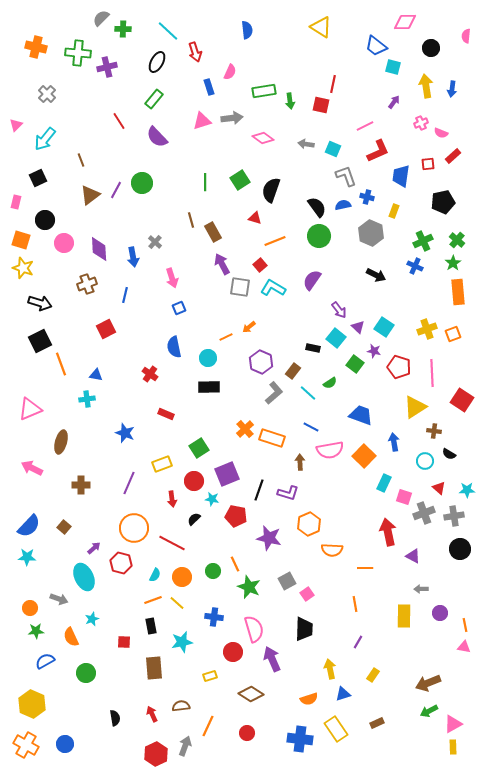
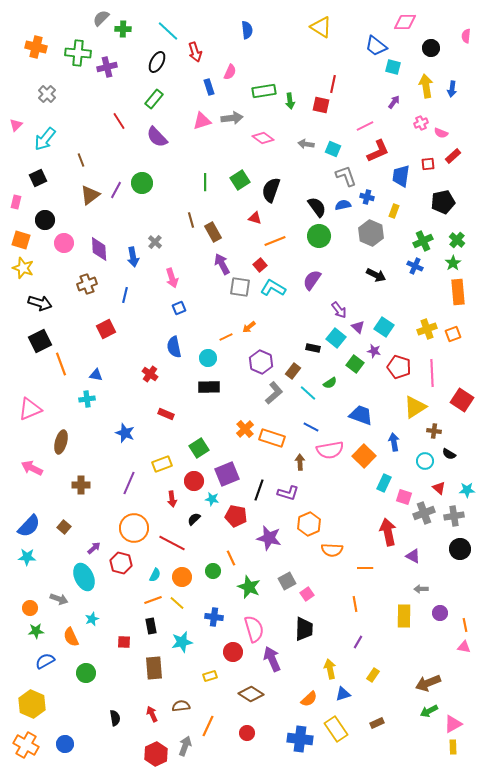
orange line at (235, 564): moved 4 px left, 6 px up
orange semicircle at (309, 699): rotated 24 degrees counterclockwise
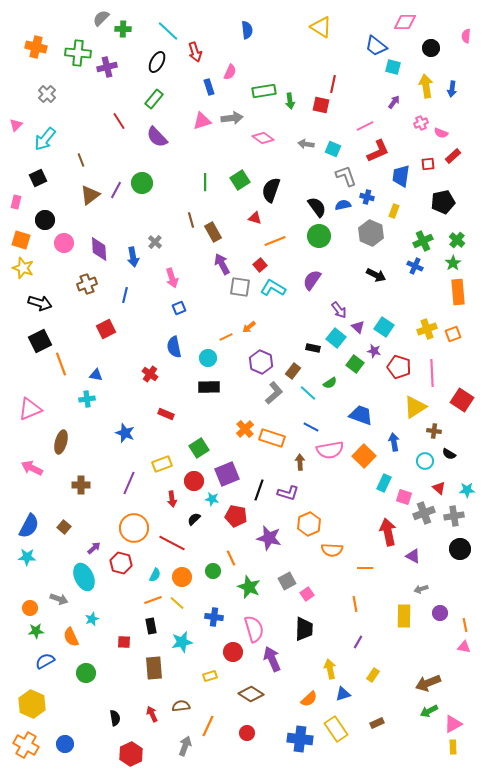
blue semicircle at (29, 526): rotated 15 degrees counterclockwise
gray arrow at (421, 589): rotated 16 degrees counterclockwise
red hexagon at (156, 754): moved 25 px left
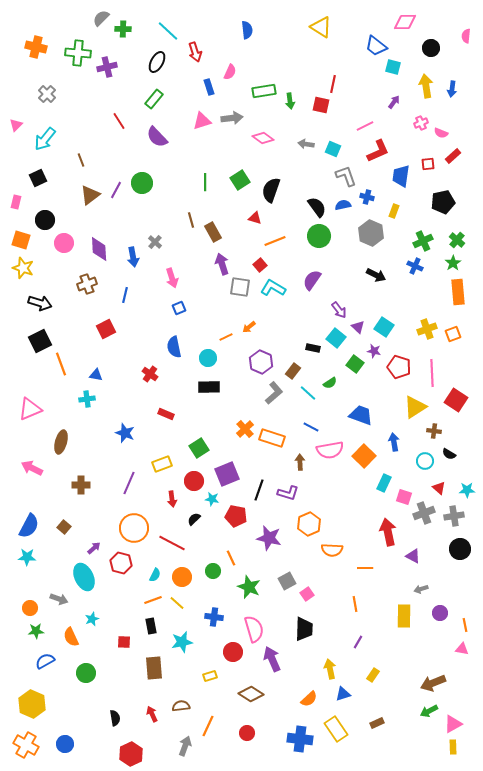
purple arrow at (222, 264): rotated 10 degrees clockwise
red square at (462, 400): moved 6 px left
pink triangle at (464, 647): moved 2 px left, 2 px down
brown arrow at (428, 683): moved 5 px right
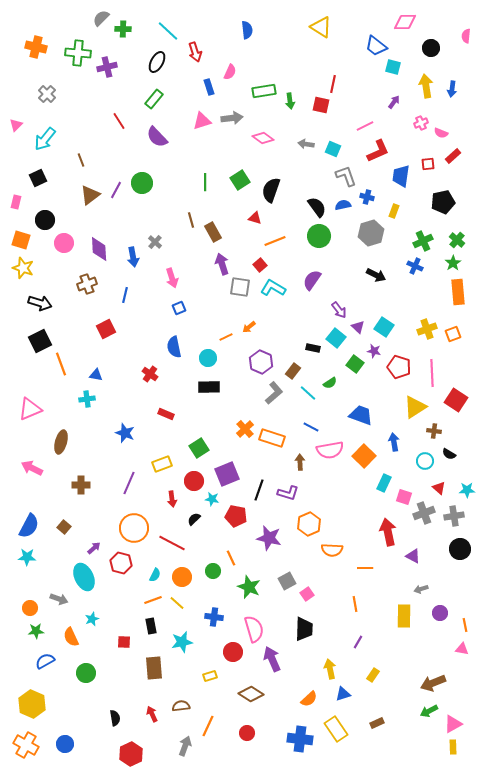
gray hexagon at (371, 233): rotated 20 degrees clockwise
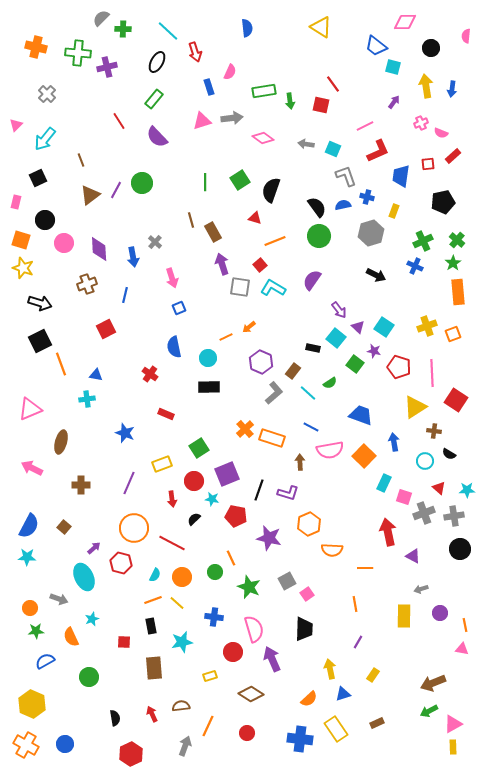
blue semicircle at (247, 30): moved 2 px up
red line at (333, 84): rotated 48 degrees counterclockwise
yellow cross at (427, 329): moved 3 px up
green circle at (213, 571): moved 2 px right, 1 px down
green circle at (86, 673): moved 3 px right, 4 px down
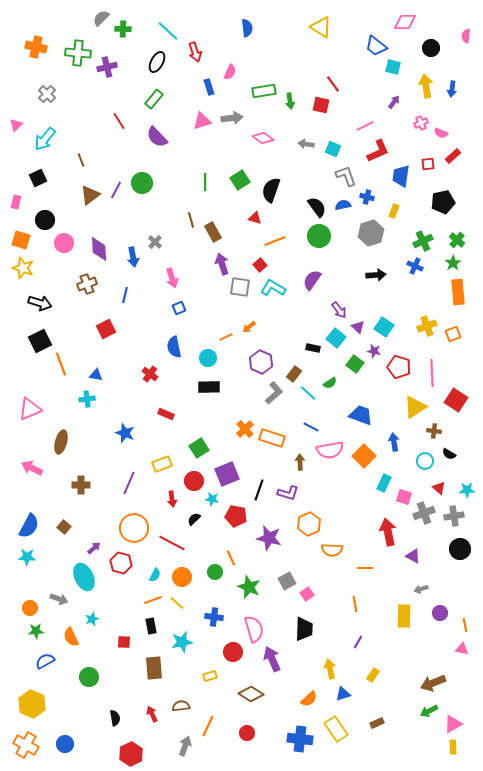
black arrow at (376, 275): rotated 30 degrees counterclockwise
brown rectangle at (293, 371): moved 1 px right, 3 px down
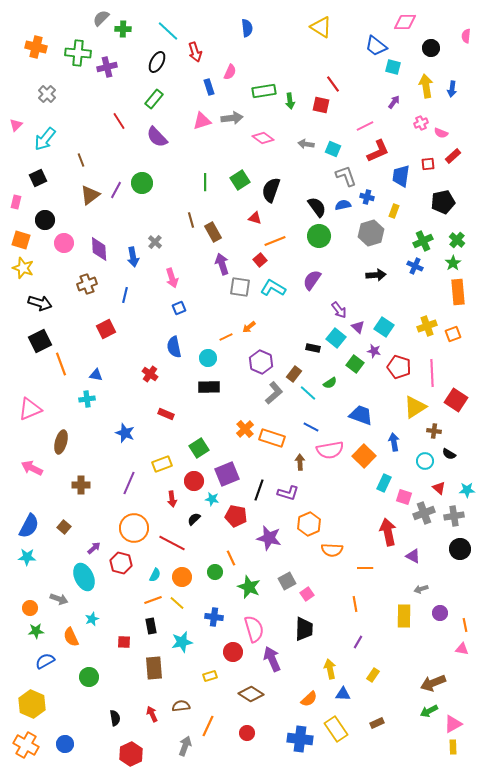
red square at (260, 265): moved 5 px up
blue triangle at (343, 694): rotated 21 degrees clockwise
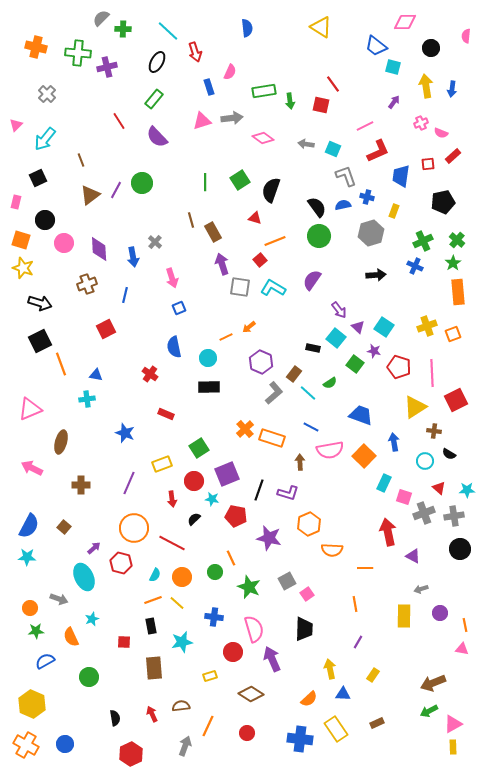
red square at (456, 400): rotated 30 degrees clockwise
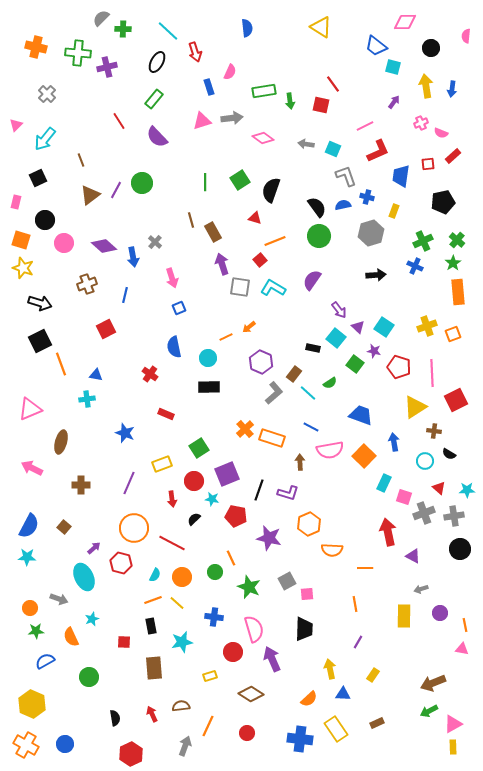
purple diamond at (99, 249): moved 5 px right, 3 px up; rotated 45 degrees counterclockwise
pink square at (307, 594): rotated 32 degrees clockwise
